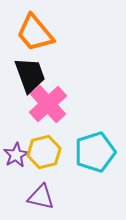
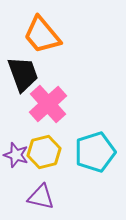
orange trapezoid: moved 7 px right, 2 px down
black trapezoid: moved 7 px left, 1 px up
purple star: rotated 25 degrees counterclockwise
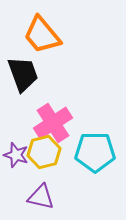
pink cross: moved 5 px right, 19 px down; rotated 9 degrees clockwise
cyan pentagon: rotated 18 degrees clockwise
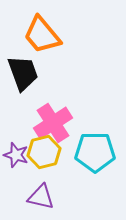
black trapezoid: moved 1 px up
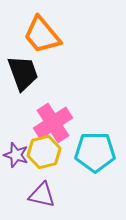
purple triangle: moved 1 px right, 2 px up
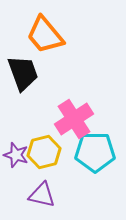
orange trapezoid: moved 3 px right
pink cross: moved 21 px right, 4 px up
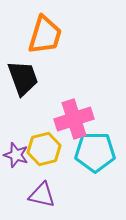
orange trapezoid: rotated 123 degrees counterclockwise
black trapezoid: moved 5 px down
pink cross: rotated 15 degrees clockwise
yellow hexagon: moved 3 px up
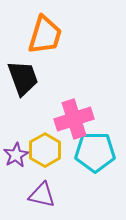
yellow hexagon: moved 1 px right, 1 px down; rotated 16 degrees counterclockwise
purple star: rotated 25 degrees clockwise
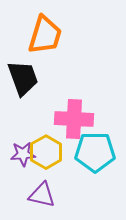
pink cross: rotated 21 degrees clockwise
yellow hexagon: moved 1 px right, 2 px down
purple star: moved 7 px right, 1 px up; rotated 25 degrees clockwise
